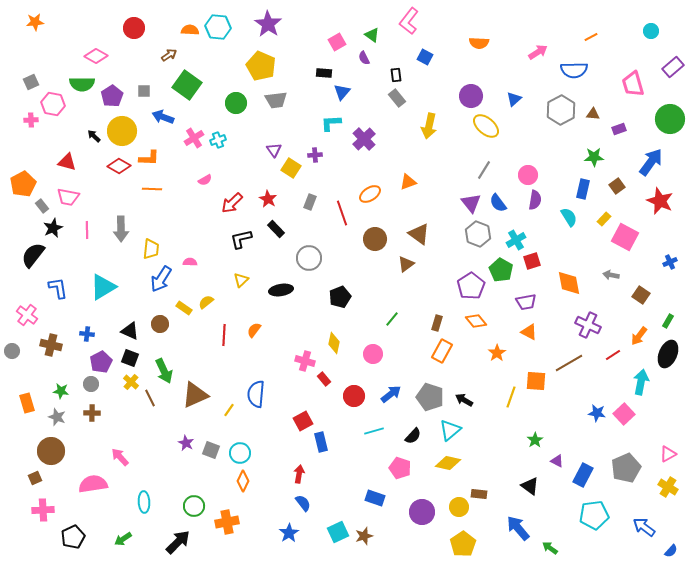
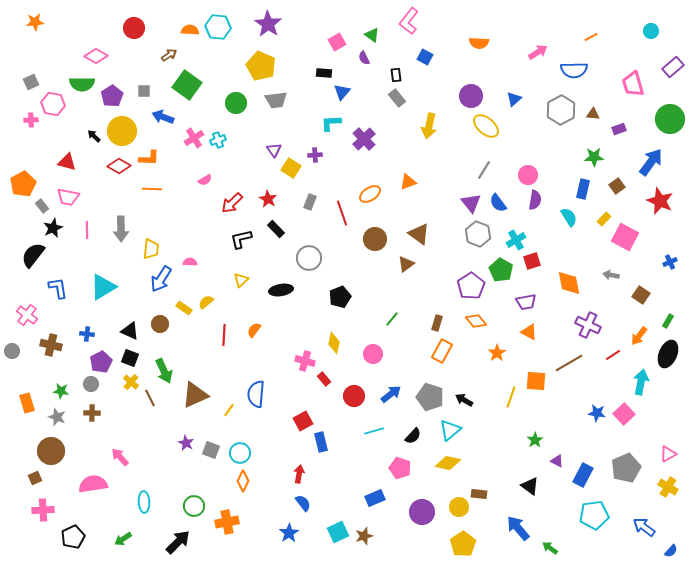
blue rectangle at (375, 498): rotated 42 degrees counterclockwise
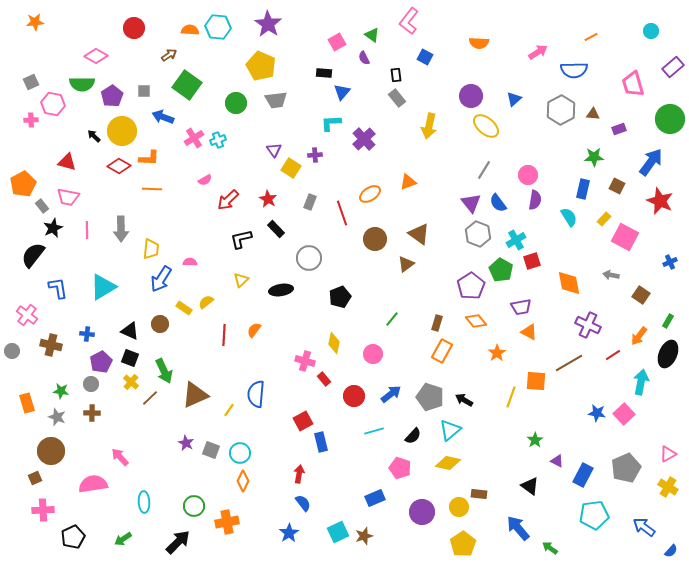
brown square at (617, 186): rotated 28 degrees counterclockwise
red arrow at (232, 203): moved 4 px left, 3 px up
purple trapezoid at (526, 302): moved 5 px left, 5 px down
brown line at (150, 398): rotated 72 degrees clockwise
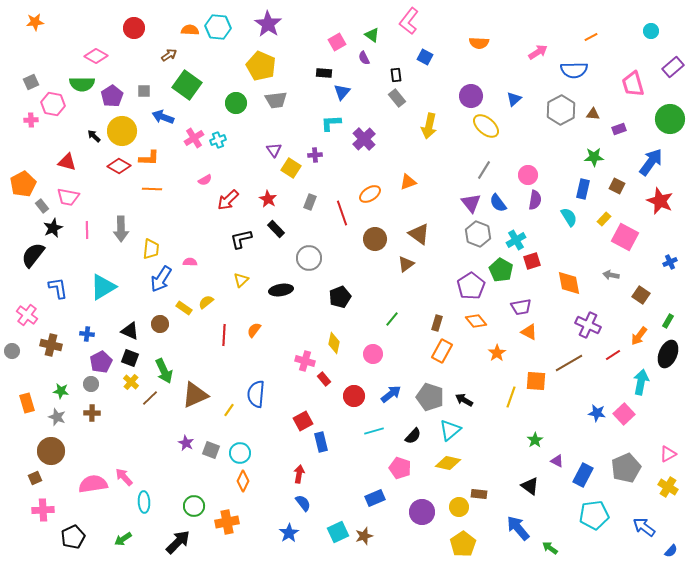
pink arrow at (120, 457): moved 4 px right, 20 px down
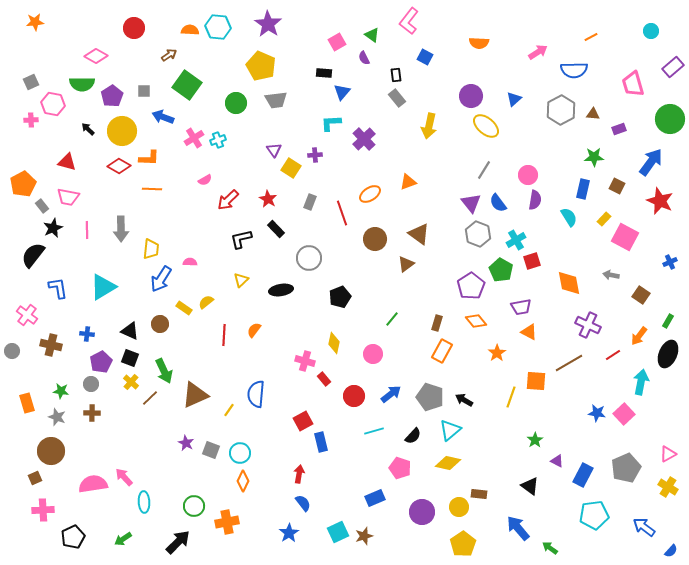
black arrow at (94, 136): moved 6 px left, 7 px up
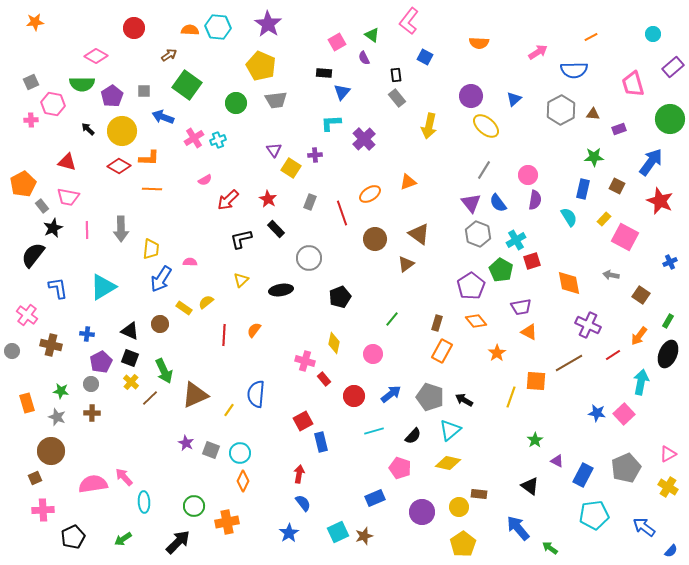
cyan circle at (651, 31): moved 2 px right, 3 px down
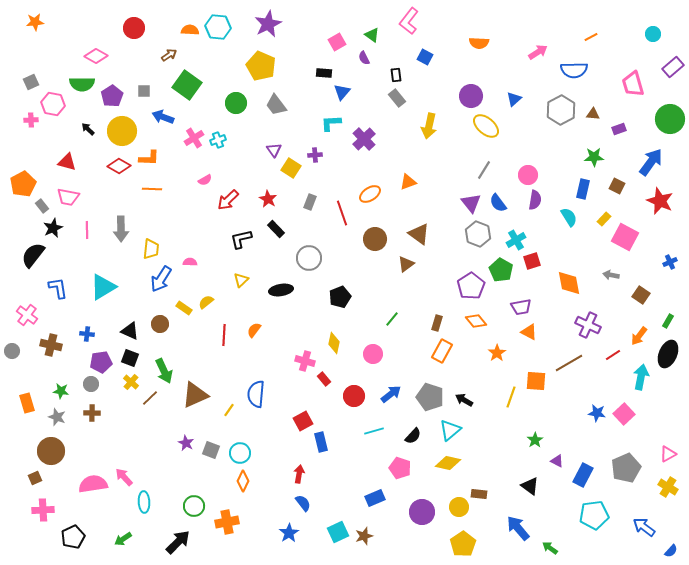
purple star at (268, 24): rotated 12 degrees clockwise
gray trapezoid at (276, 100): moved 5 px down; rotated 60 degrees clockwise
purple pentagon at (101, 362): rotated 20 degrees clockwise
cyan arrow at (641, 382): moved 5 px up
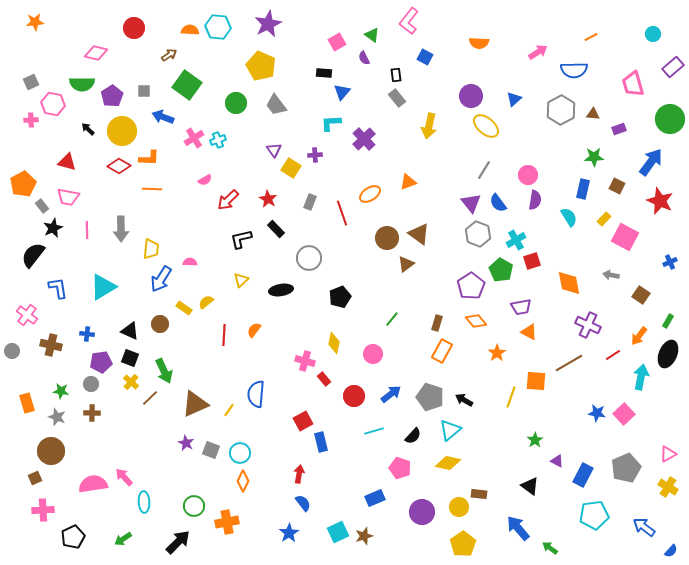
pink diamond at (96, 56): moved 3 px up; rotated 15 degrees counterclockwise
brown circle at (375, 239): moved 12 px right, 1 px up
brown triangle at (195, 395): moved 9 px down
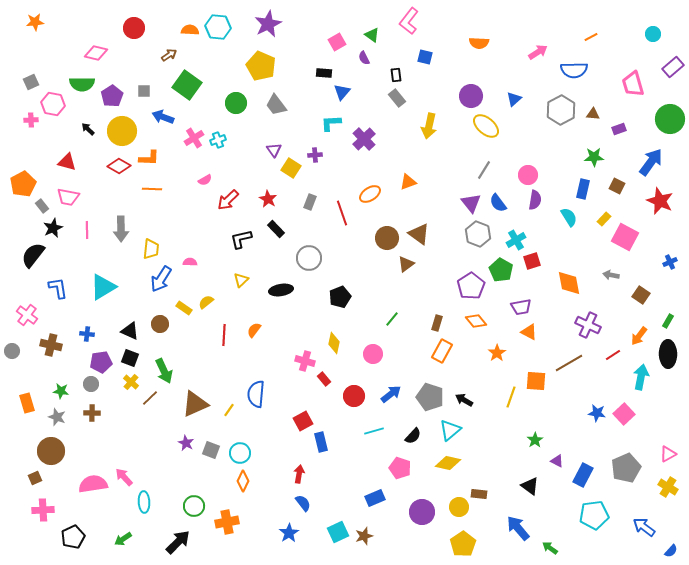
blue square at (425, 57): rotated 14 degrees counterclockwise
black ellipse at (668, 354): rotated 24 degrees counterclockwise
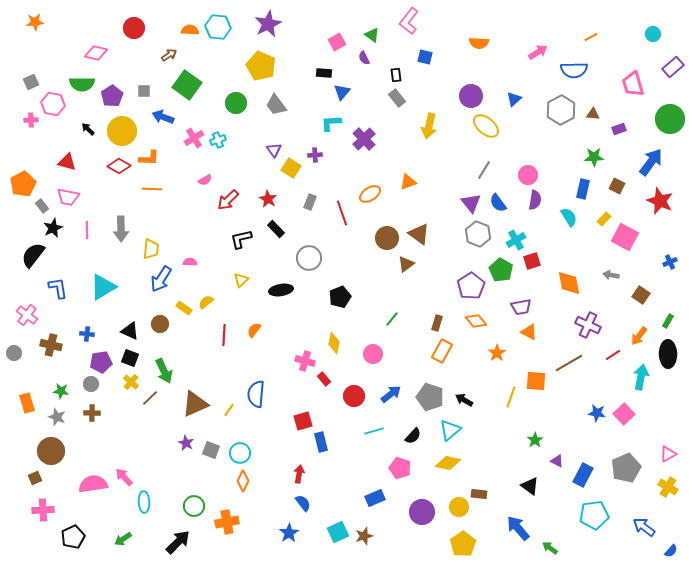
gray circle at (12, 351): moved 2 px right, 2 px down
red square at (303, 421): rotated 12 degrees clockwise
